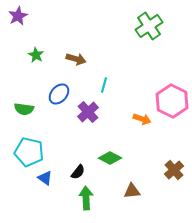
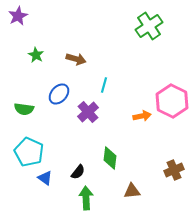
orange arrow: moved 3 px up; rotated 30 degrees counterclockwise
cyan pentagon: rotated 12 degrees clockwise
green diamond: rotated 70 degrees clockwise
brown cross: rotated 18 degrees clockwise
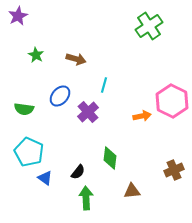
blue ellipse: moved 1 px right, 2 px down
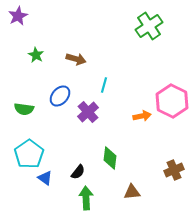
cyan pentagon: moved 2 px down; rotated 12 degrees clockwise
brown triangle: moved 1 px down
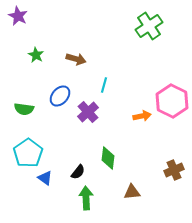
purple star: rotated 18 degrees counterclockwise
cyan pentagon: moved 1 px left, 1 px up
green diamond: moved 2 px left
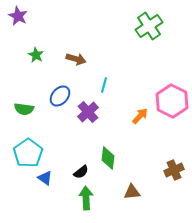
orange arrow: moved 2 px left; rotated 36 degrees counterclockwise
black semicircle: moved 3 px right; rotated 14 degrees clockwise
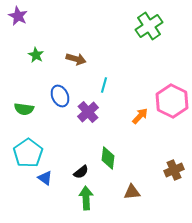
blue ellipse: rotated 65 degrees counterclockwise
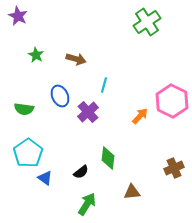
green cross: moved 2 px left, 4 px up
brown cross: moved 2 px up
green arrow: moved 1 px right, 6 px down; rotated 35 degrees clockwise
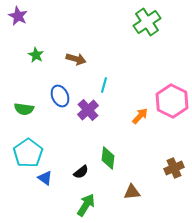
purple cross: moved 2 px up
green arrow: moved 1 px left, 1 px down
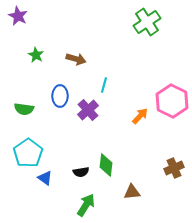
blue ellipse: rotated 25 degrees clockwise
green diamond: moved 2 px left, 7 px down
black semicircle: rotated 28 degrees clockwise
